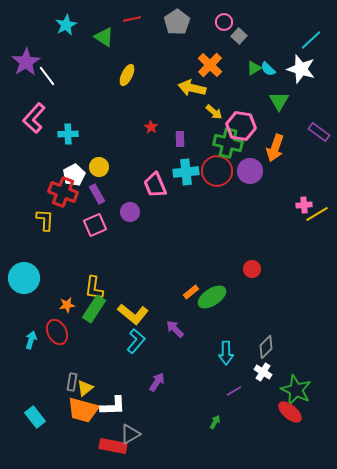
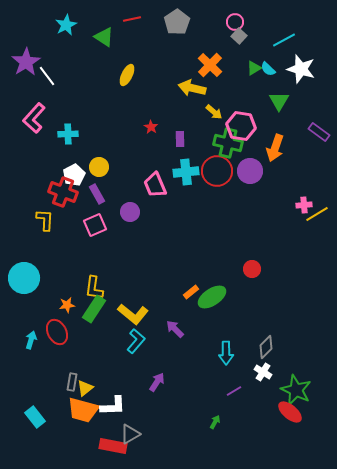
pink circle at (224, 22): moved 11 px right
cyan line at (311, 40): moved 27 px left; rotated 15 degrees clockwise
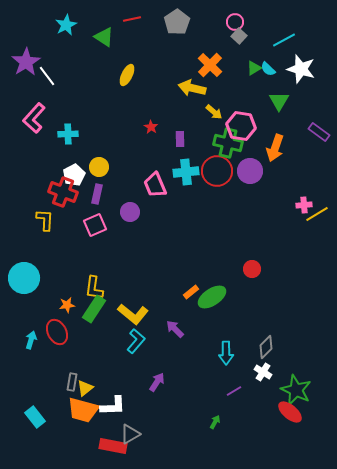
purple rectangle at (97, 194): rotated 42 degrees clockwise
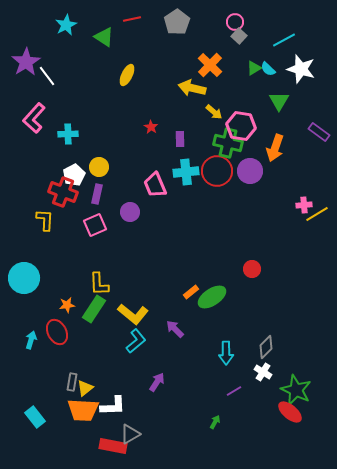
yellow L-shape at (94, 288): moved 5 px right, 4 px up; rotated 10 degrees counterclockwise
cyan L-shape at (136, 341): rotated 10 degrees clockwise
orange trapezoid at (83, 410): rotated 12 degrees counterclockwise
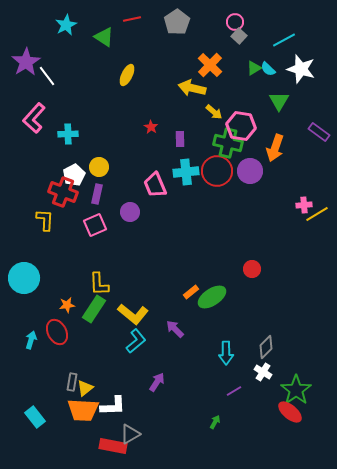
green star at (296, 390): rotated 12 degrees clockwise
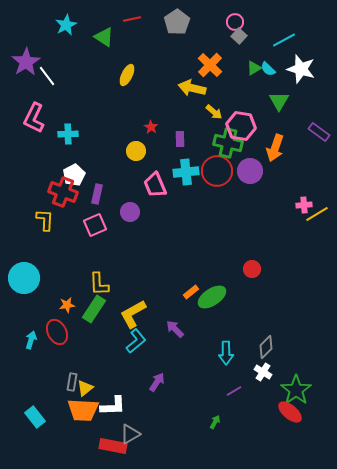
pink L-shape at (34, 118): rotated 16 degrees counterclockwise
yellow circle at (99, 167): moved 37 px right, 16 px up
yellow L-shape at (133, 314): rotated 112 degrees clockwise
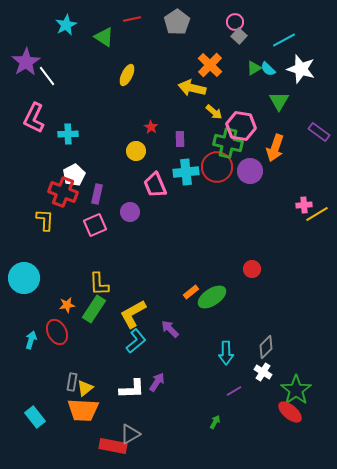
red circle at (217, 171): moved 4 px up
purple arrow at (175, 329): moved 5 px left
white L-shape at (113, 406): moved 19 px right, 17 px up
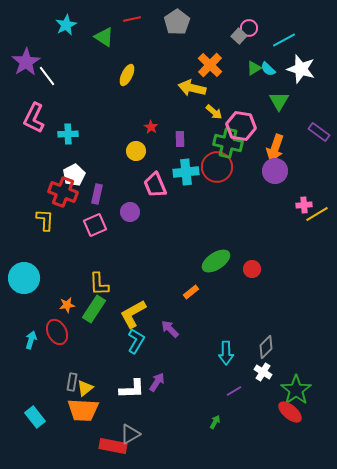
pink circle at (235, 22): moved 14 px right, 6 px down
purple circle at (250, 171): moved 25 px right
green ellipse at (212, 297): moved 4 px right, 36 px up
cyan L-shape at (136, 341): rotated 20 degrees counterclockwise
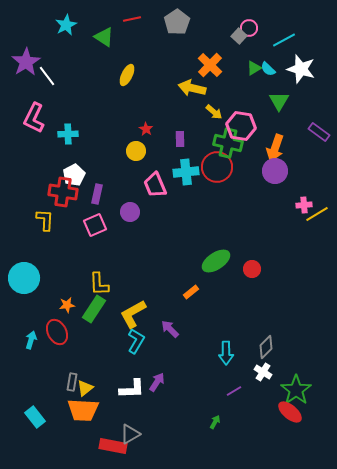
red star at (151, 127): moved 5 px left, 2 px down
red cross at (63, 192): rotated 12 degrees counterclockwise
